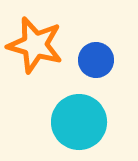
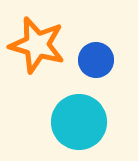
orange star: moved 2 px right
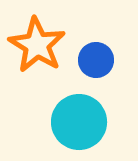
orange star: rotated 16 degrees clockwise
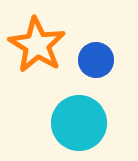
cyan circle: moved 1 px down
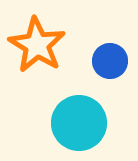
blue circle: moved 14 px right, 1 px down
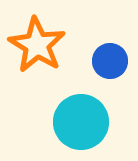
cyan circle: moved 2 px right, 1 px up
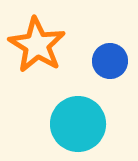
cyan circle: moved 3 px left, 2 px down
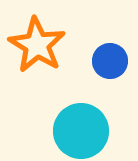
cyan circle: moved 3 px right, 7 px down
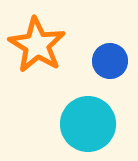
cyan circle: moved 7 px right, 7 px up
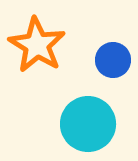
blue circle: moved 3 px right, 1 px up
